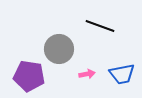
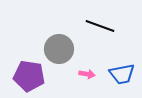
pink arrow: rotated 21 degrees clockwise
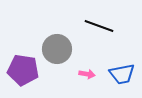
black line: moved 1 px left
gray circle: moved 2 px left
purple pentagon: moved 6 px left, 6 px up
